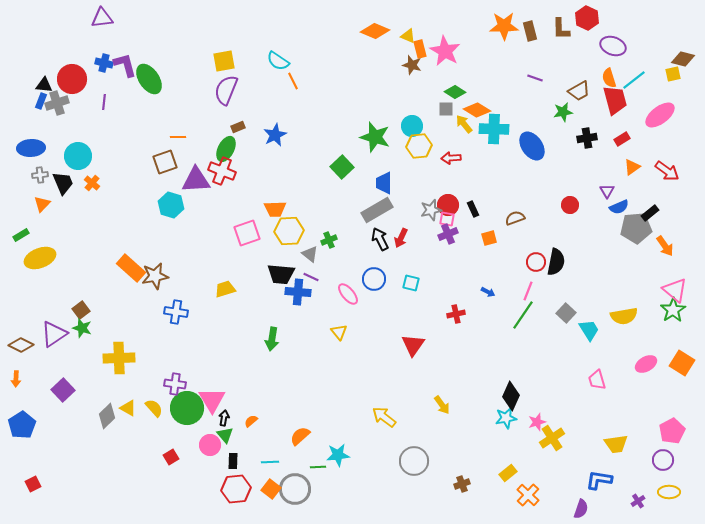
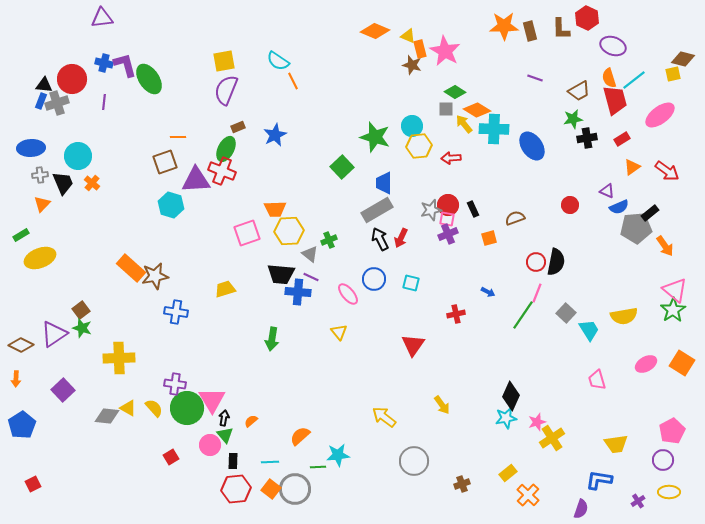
green star at (563, 112): moved 10 px right, 7 px down
purple triangle at (607, 191): rotated 35 degrees counterclockwise
pink line at (528, 291): moved 9 px right, 2 px down
gray diamond at (107, 416): rotated 50 degrees clockwise
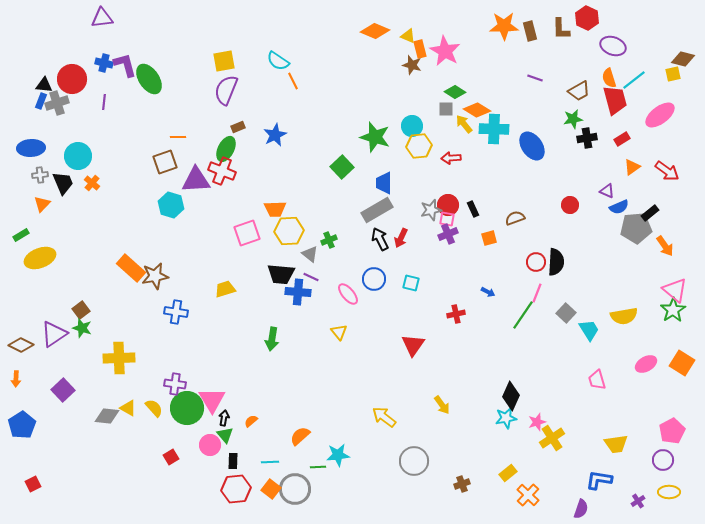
black semicircle at (556, 262): rotated 8 degrees counterclockwise
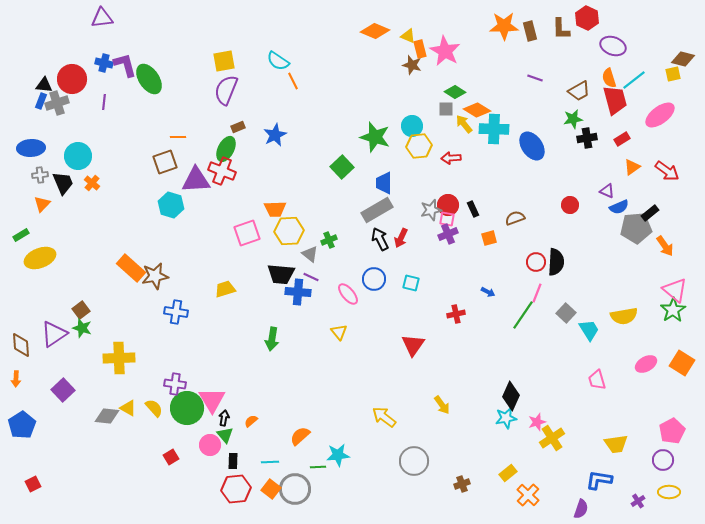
brown diamond at (21, 345): rotated 60 degrees clockwise
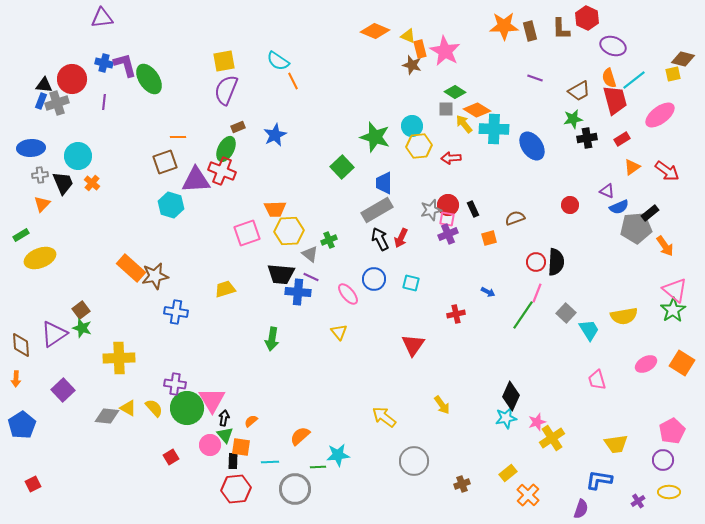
orange square at (271, 489): moved 30 px left, 42 px up; rotated 30 degrees counterclockwise
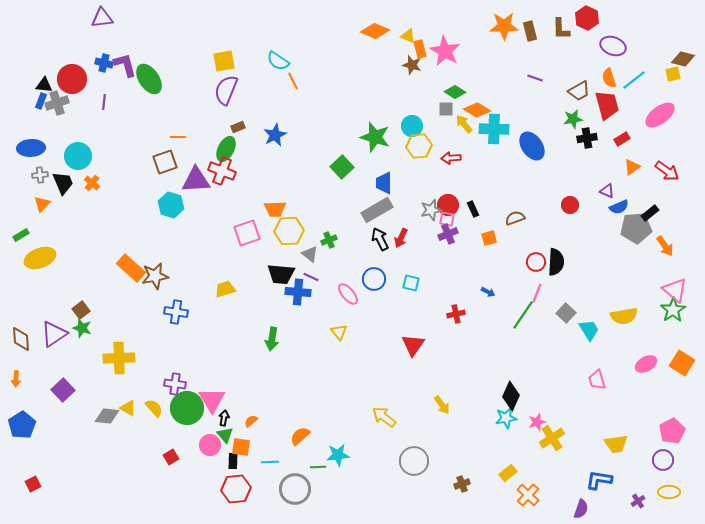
red trapezoid at (615, 100): moved 8 px left, 5 px down
brown diamond at (21, 345): moved 6 px up
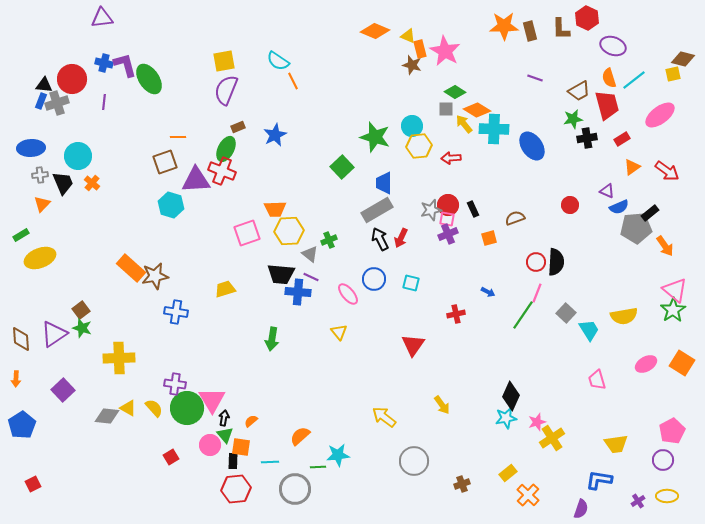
yellow ellipse at (669, 492): moved 2 px left, 4 px down
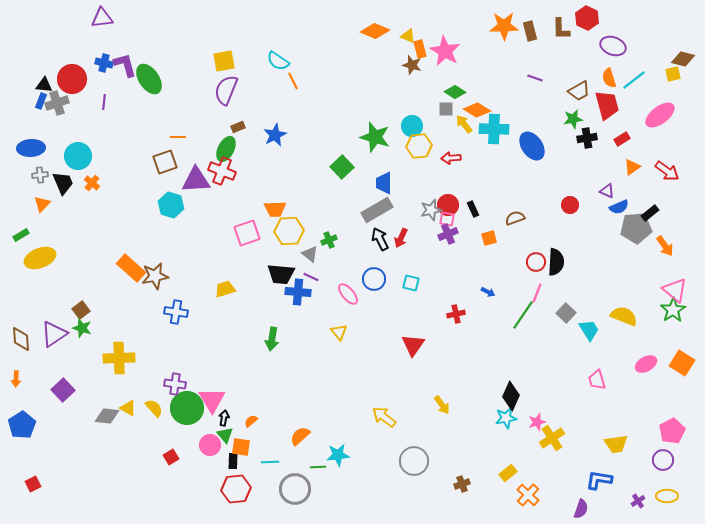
yellow semicircle at (624, 316): rotated 148 degrees counterclockwise
